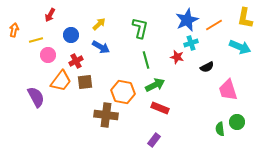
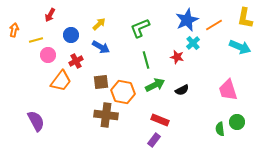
green L-shape: rotated 125 degrees counterclockwise
cyan cross: moved 2 px right; rotated 24 degrees counterclockwise
black semicircle: moved 25 px left, 23 px down
brown square: moved 16 px right
purple semicircle: moved 24 px down
red rectangle: moved 12 px down
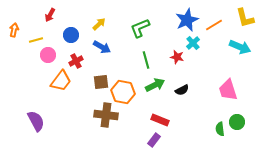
yellow L-shape: rotated 25 degrees counterclockwise
blue arrow: moved 1 px right
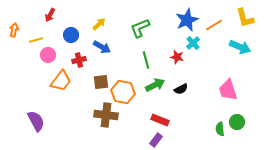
red cross: moved 3 px right, 1 px up; rotated 16 degrees clockwise
black semicircle: moved 1 px left, 1 px up
purple rectangle: moved 2 px right
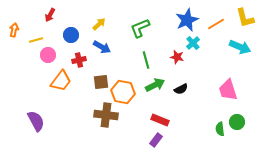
orange line: moved 2 px right, 1 px up
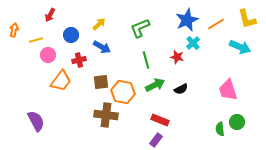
yellow L-shape: moved 2 px right, 1 px down
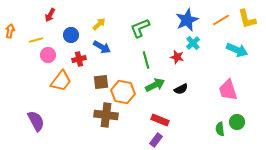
orange line: moved 5 px right, 4 px up
orange arrow: moved 4 px left, 1 px down
cyan arrow: moved 3 px left, 3 px down
red cross: moved 1 px up
